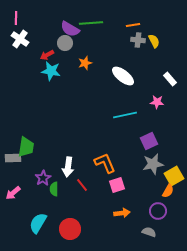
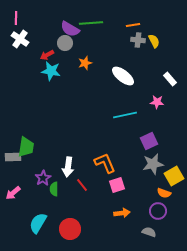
gray rectangle: moved 1 px up
orange semicircle: moved 4 px left, 2 px down; rotated 80 degrees clockwise
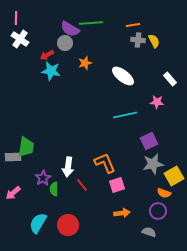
red circle: moved 2 px left, 4 px up
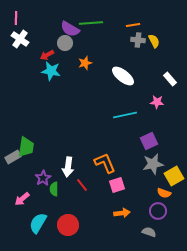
gray rectangle: rotated 28 degrees counterclockwise
pink arrow: moved 9 px right, 6 px down
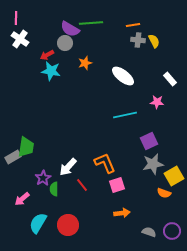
white arrow: rotated 36 degrees clockwise
purple circle: moved 14 px right, 20 px down
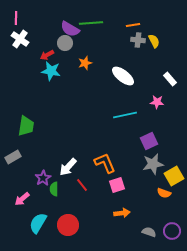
green trapezoid: moved 21 px up
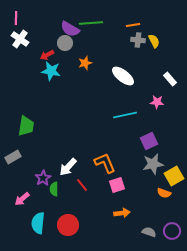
cyan semicircle: rotated 25 degrees counterclockwise
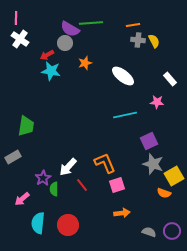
gray star: rotated 30 degrees clockwise
